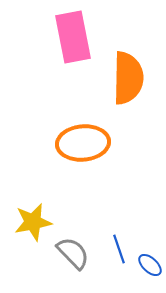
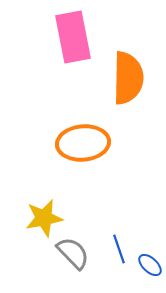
yellow star: moved 11 px right, 4 px up
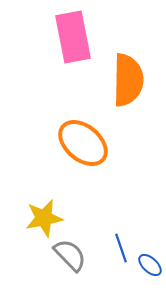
orange semicircle: moved 2 px down
orange ellipse: rotated 45 degrees clockwise
blue line: moved 2 px right, 1 px up
gray semicircle: moved 3 px left, 2 px down
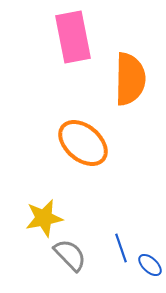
orange semicircle: moved 2 px right, 1 px up
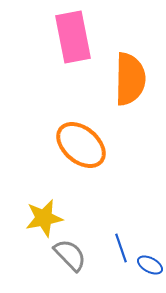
orange ellipse: moved 2 px left, 2 px down
blue ellipse: rotated 15 degrees counterclockwise
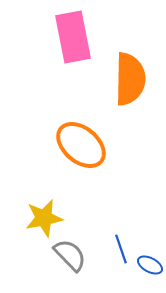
blue line: moved 1 px down
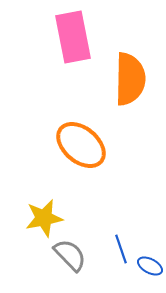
blue ellipse: moved 1 px down
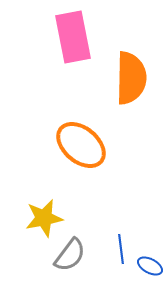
orange semicircle: moved 1 px right, 1 px up
blue line: rotated 12 degrees clockwise
gray semicircle: rotated 81 degrees clockwise
